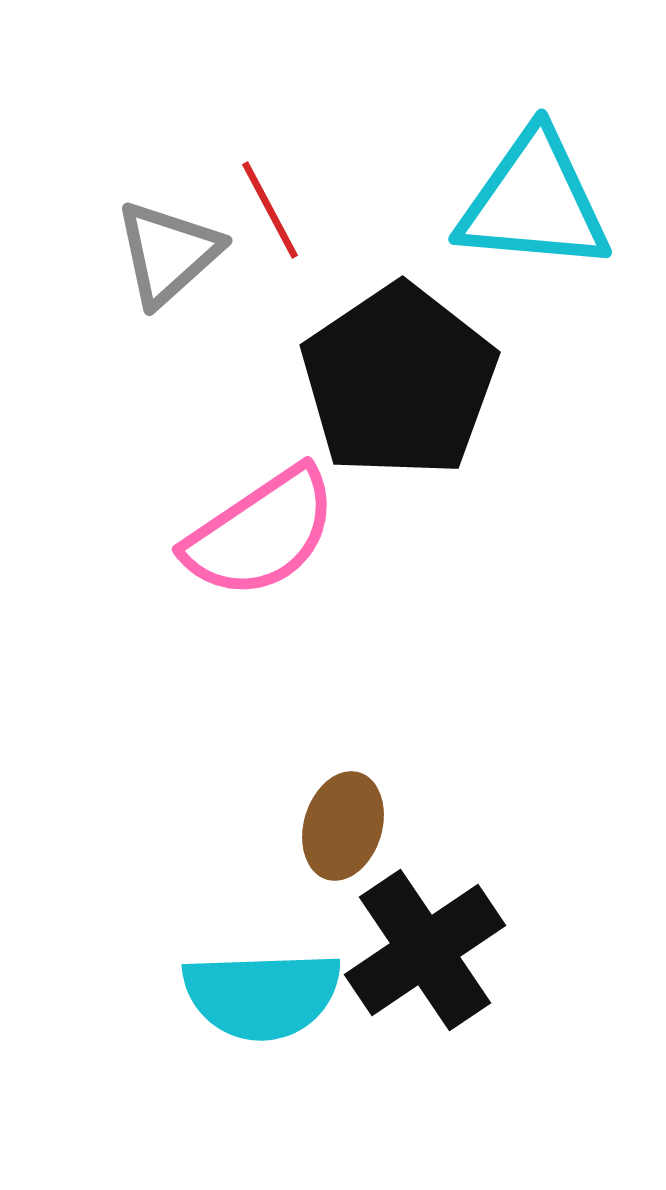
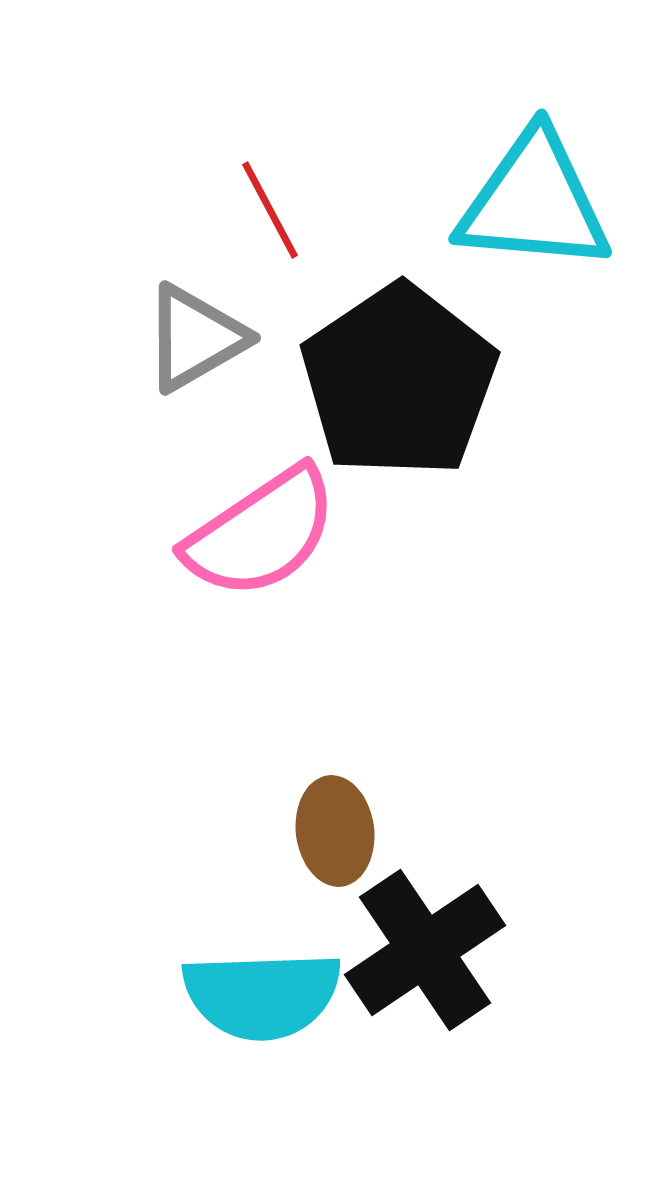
gray triangle: moved 27 px right, 85 px down; rotated 12 degrees clockwise
brown ellipse: moved 8 px left, 5 px down; rotated 24 degrees counterclockwise
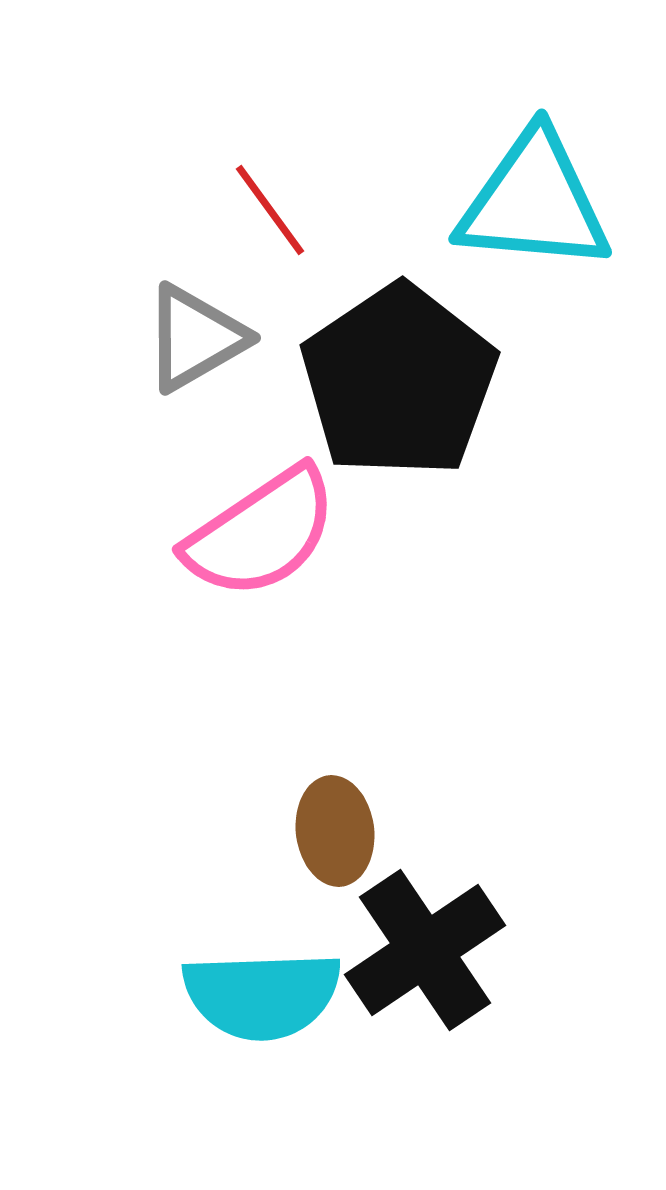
red line: rotated 8 degrees counterclockwise
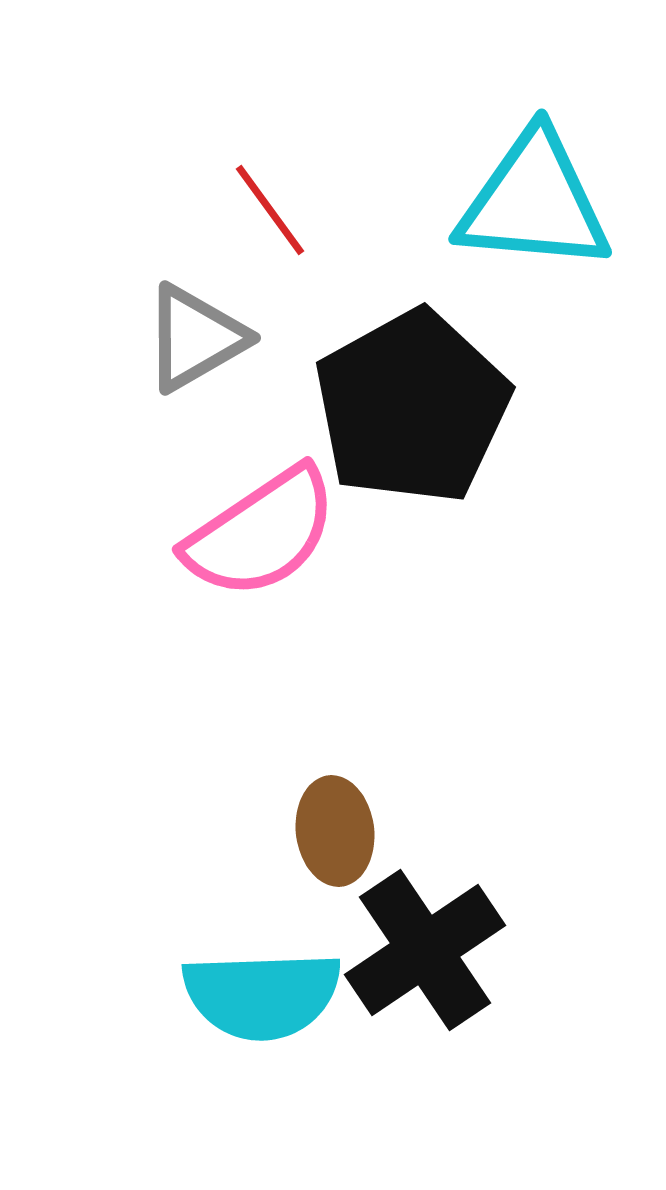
black pentagon: moved 13 px right, 26 px down; rotated 5 degrees clockwise
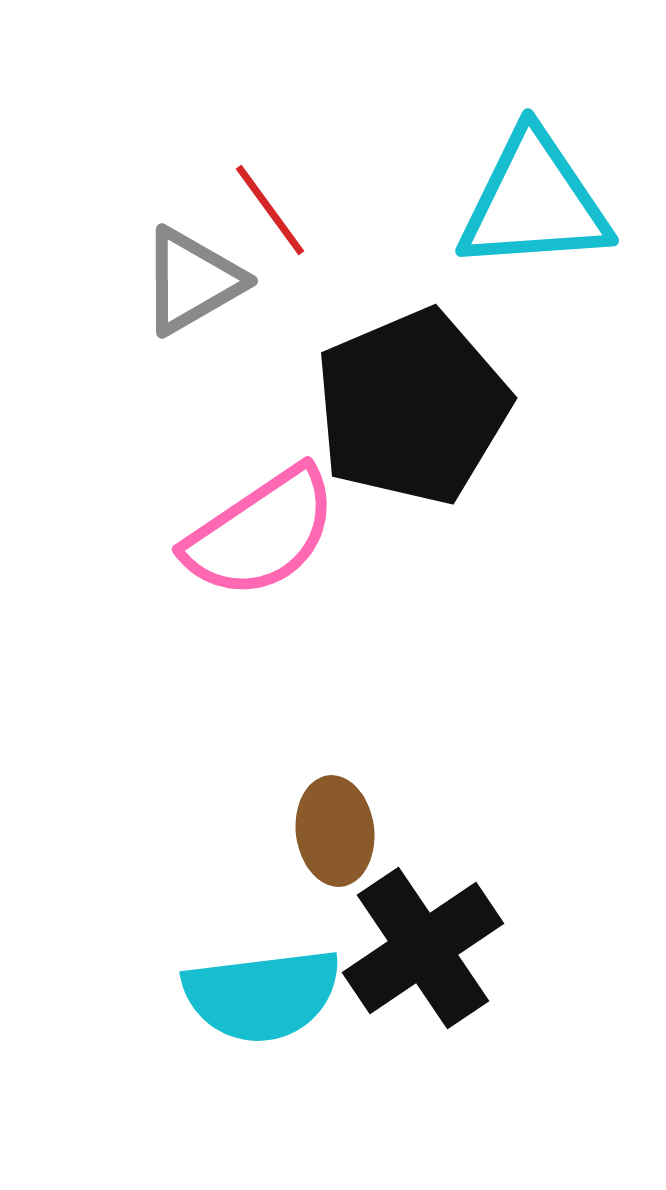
cyan triangle: rotated 9 degrees counterclockwise
gray triangle: moved 3 px left, 57 px up
black pentagon: rotated 6 degrees clockwise
black cross: moved 2 px left, 2 px up
cyan semicircle: rotated 5 degrees counterclockwise
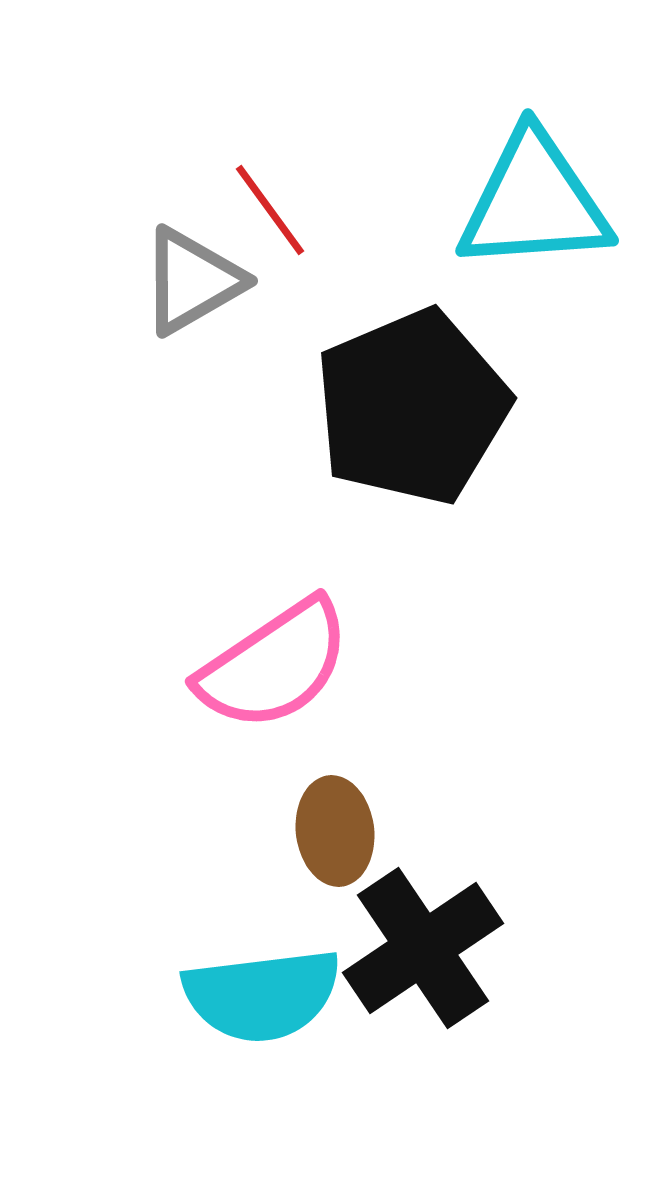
pink semicircle: moved 13 px right, 132 px down
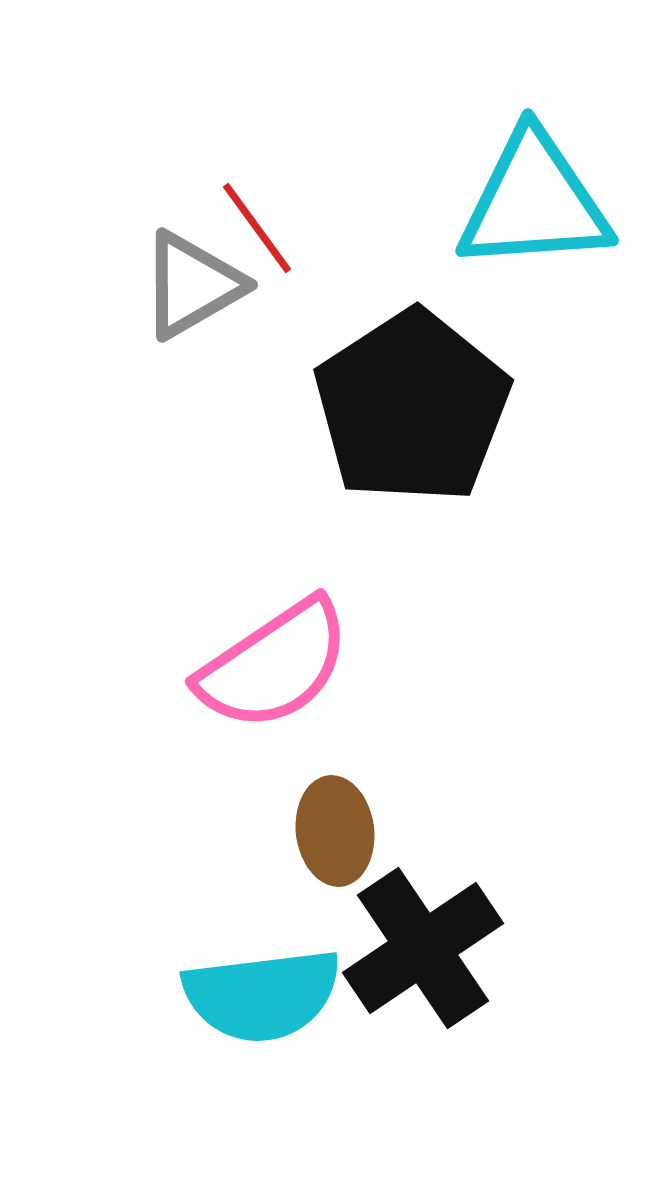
red line: moved 13 px left, 18 px down
gray triangle: moved 4 px down
black pentagon: rotated 10 degrees counterclockwise
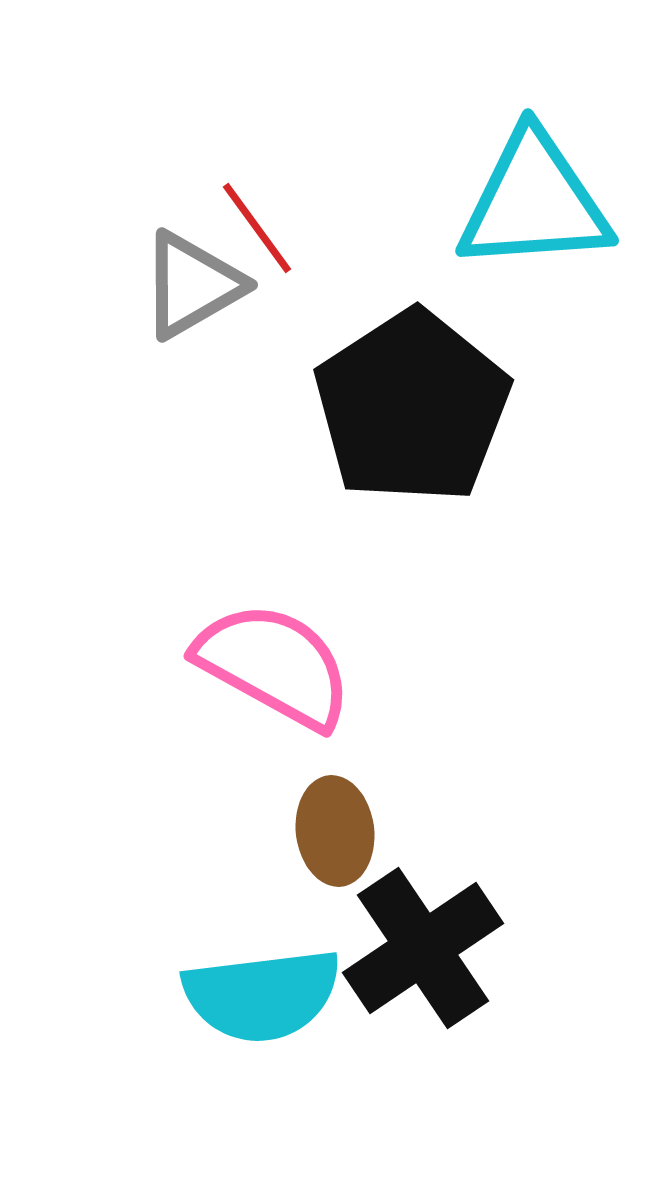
pink semicircle: rotated 117 degrees counterclockwise
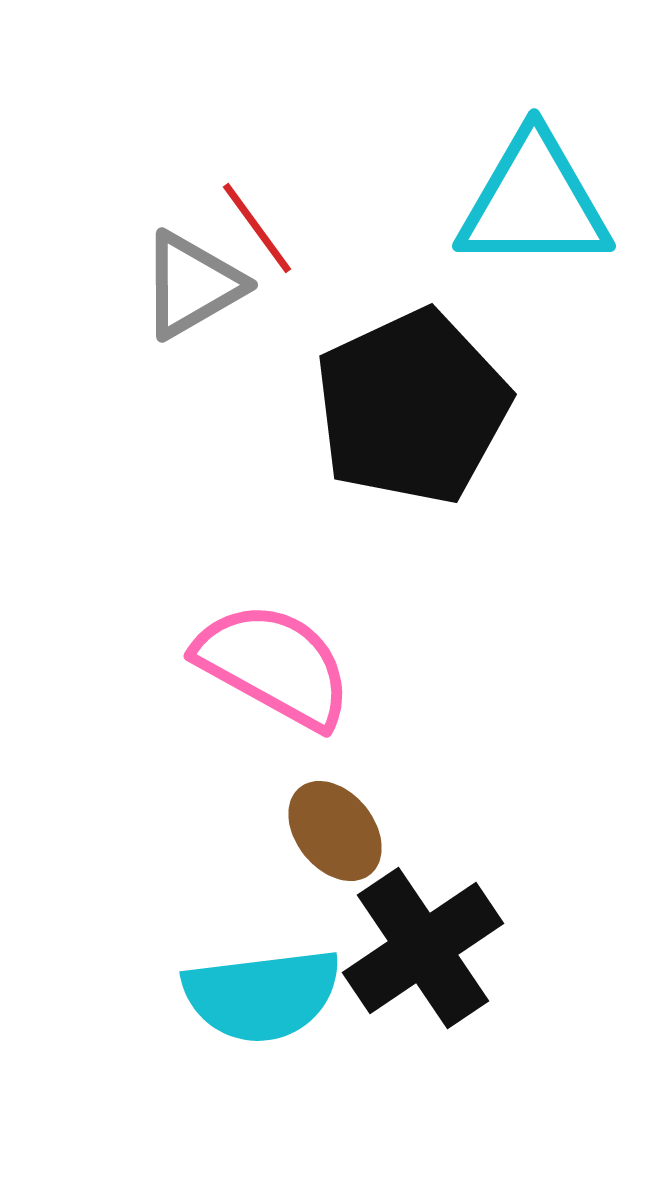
cyan triangle: rotated 4 degrees clockwise
black pentagon: rotated 8 degrees clockwise
brown ellipse: rotated 32 degrees counterclockwise
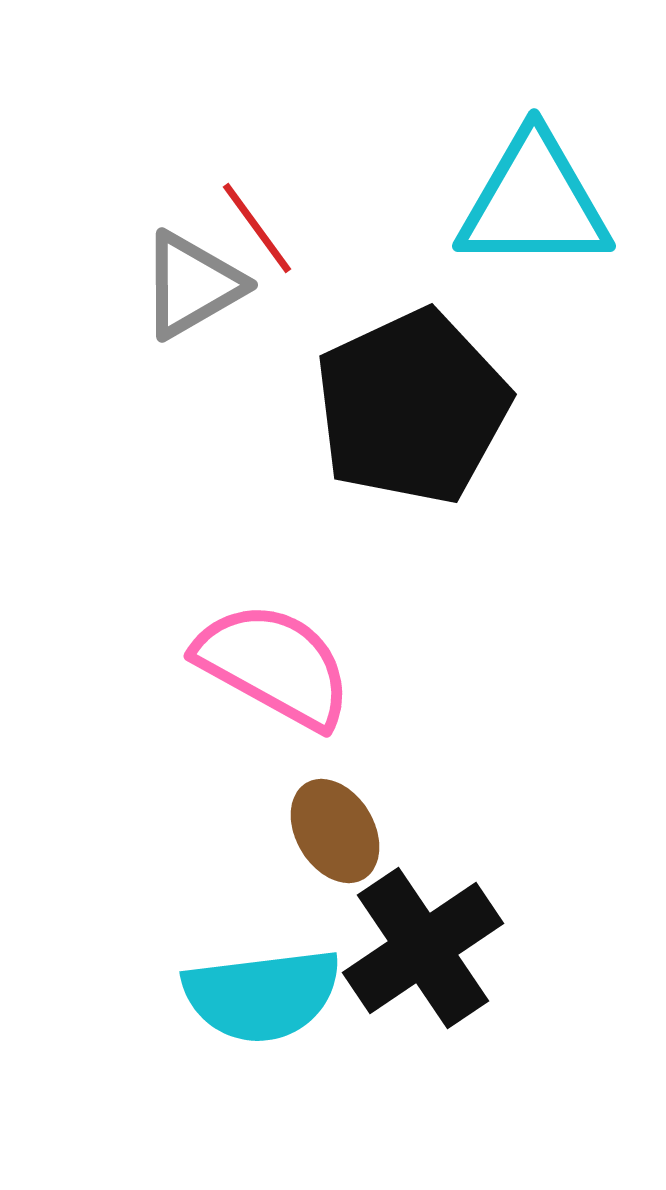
brown ellipse: rotated 8 degrees clockwise
